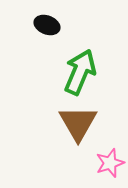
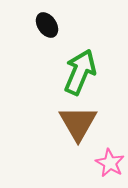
black ellipse: rotated 35 degrees clockwise
pink star: rotated 24 degrees counterclockwise
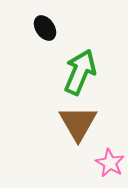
black ellipse: moved 2 px left, 3 px down
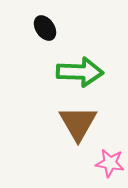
green arrow: rotated 69 degrees clockwise
pink star: rotated 20 degrees counterclockwise
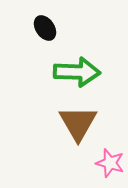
green arrow: moved 3 px left
pink star: rotated 8 degrees clockwise
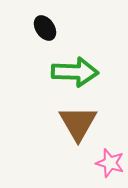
green arrow: moved 2 px left
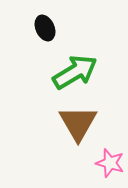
black ellipse: rotated 10 degrees clockwise
green arrow: rotated 33 degrees counterclockwise
